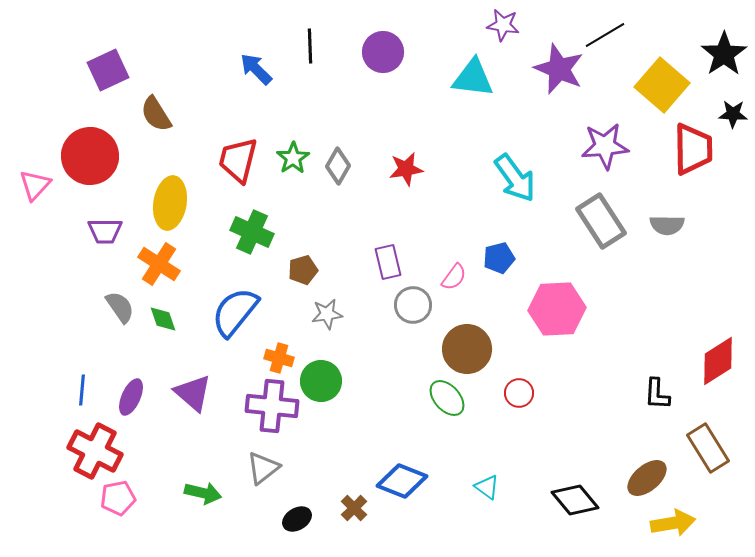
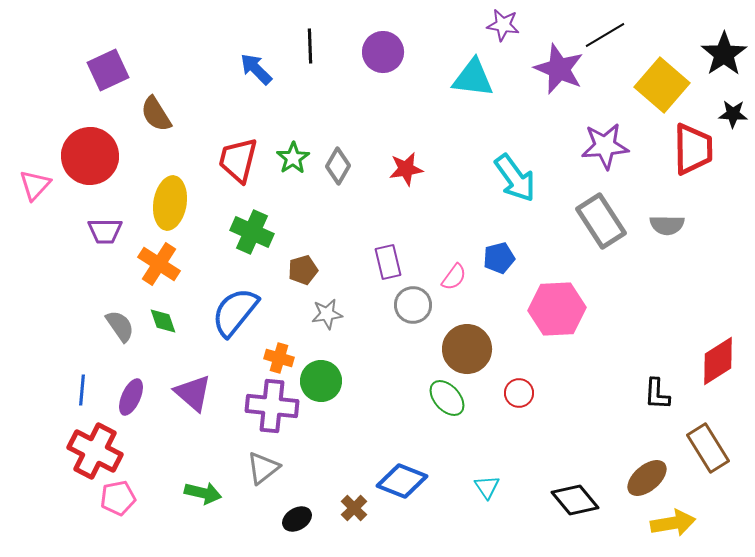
gray semicircle at (120, 307): moved 19 px down
green diamond at (163, 319): moved 2 px down
cyan triangle at (487, 487): rotated 20 degrees clockwise
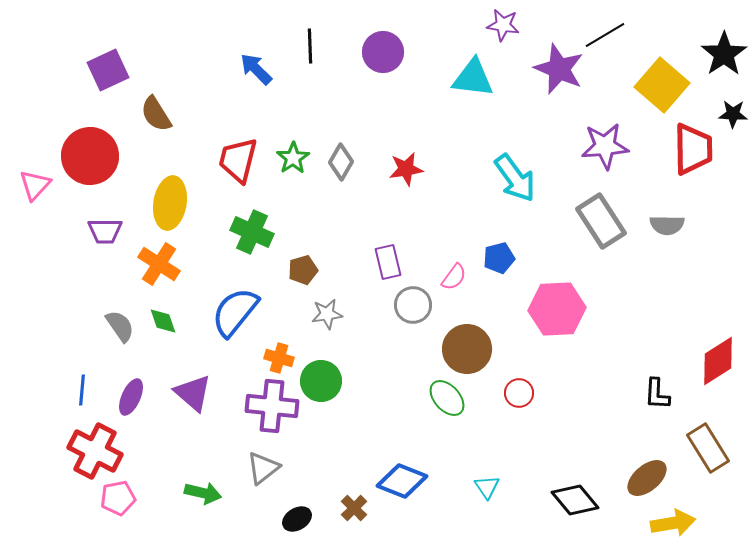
gray diamond at (338, 166): moved 3 px right, 4 px up
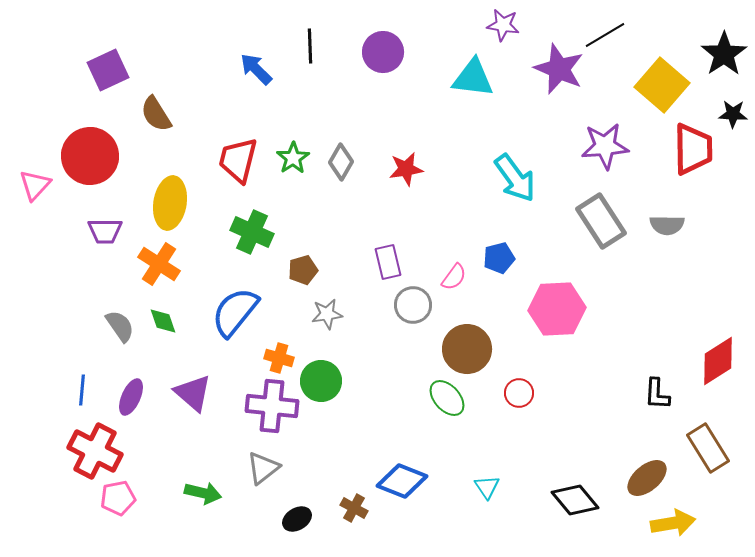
brown cross at (354, 508): rotated 16 degrees counterclockwise
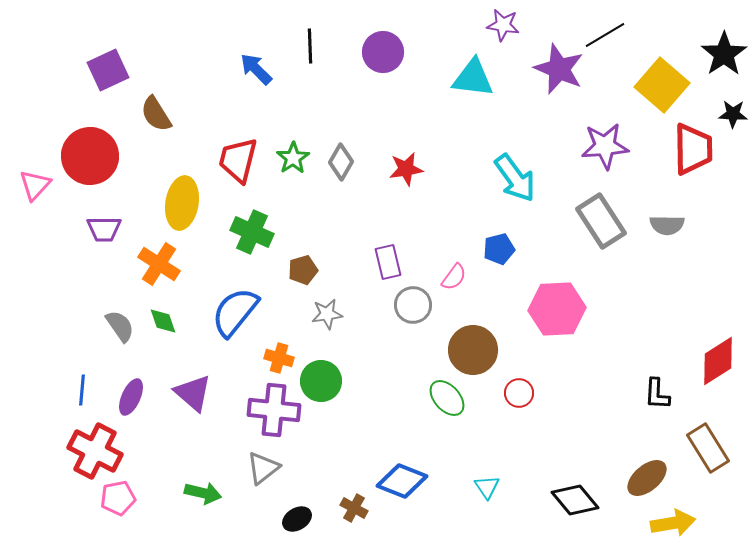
yellow ellipse at (170, 203): moved 12 px right
purple trapezoid at (105, 231): moved 1 px left, 2 px up
blue pentagon at (499, 258): moved 9 px up
brown circle at (467, 349): moved 6 px right, 1 px down
purple cross at (272, 406): moved 2 px right, 4 px down
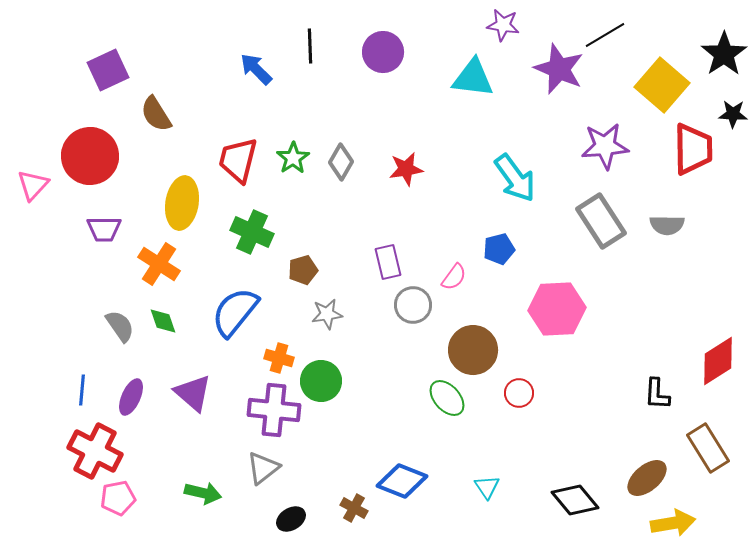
pink triangle at (35, 185): moved 2 px left
black ellipse at (297, 519): moved 6 px left
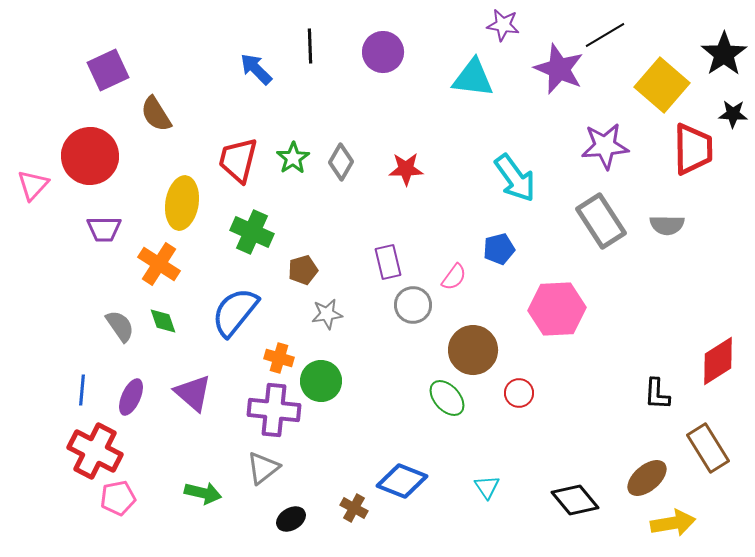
red star at (406, 169): rotated 8 degrees clockwise
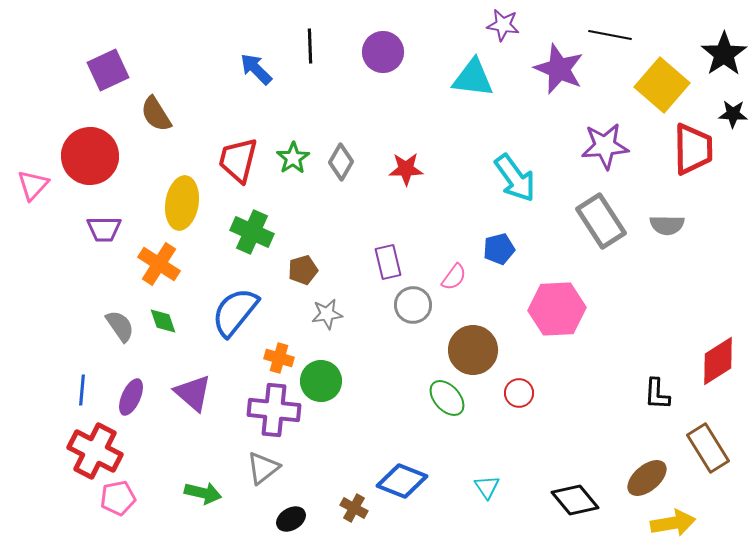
black line at (605, 35): moved 5 px right; rotated 42 degrees clockwise
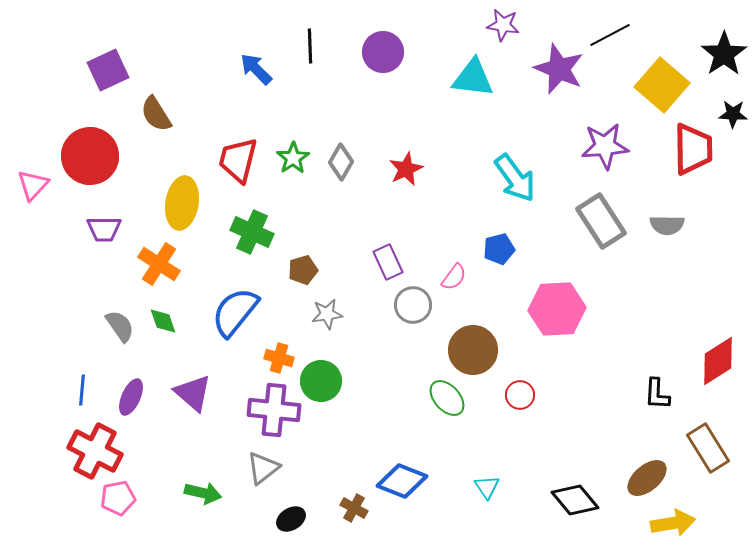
black line at (610, 35): rotated 39 degrees counterclockwise
red star at (406, 169): rotated 24 degrees counterclockwise
purple rectangle at (388, 262): rotated 12 degrees counterclockwise
red circle at (519, 393): moved 1 px right, 2 px down
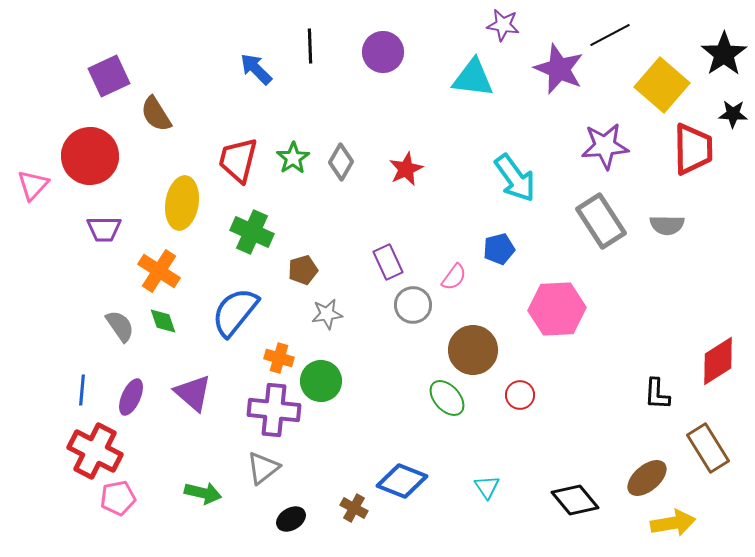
purple square at (108, 70): moved 1 px right, 6 px down
orange cross at (159, 264): moved 7 px down
